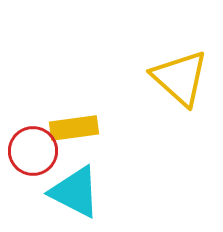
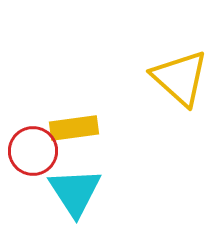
cyan triangle: rotated 30 degrees clockwise
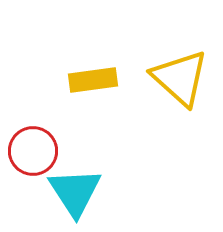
yellow rectangle: moved 19 px right, 48 px up
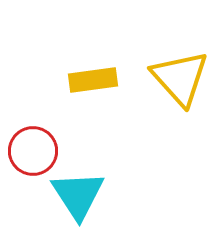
yellow triangle: rotated 6 degrees clockwise
cyan triangle: moved 3 px right, 3 px down
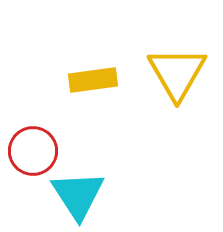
yellow triangle: moved 3 px left, 5 px up; rotated 12 degrees clockwise
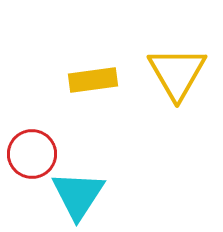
red circle: moved 1 px left, 3 px down
cyan triangle: rotated 6 degrees clockwise
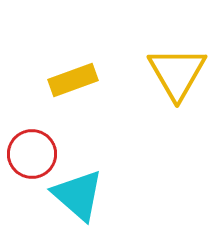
yellow rectangle: moved 20 px left; rotated 12 degrees counterclockwise
cyan triangle: rotated 22 degrees counterclockwise
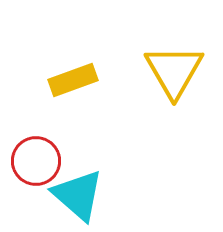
yellow triangle: moved 3 px left, 2 px up
red circle: moved 4 px right, 7 px down
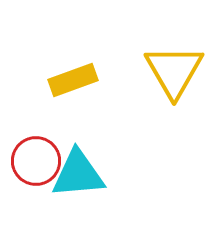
cyan triangle: moved 21 px up; rotated 46 degrees counterclockwise
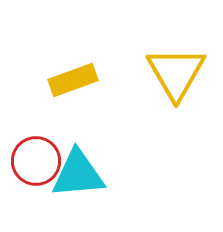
yellow triangle: moved 2 px right, 2 px down
